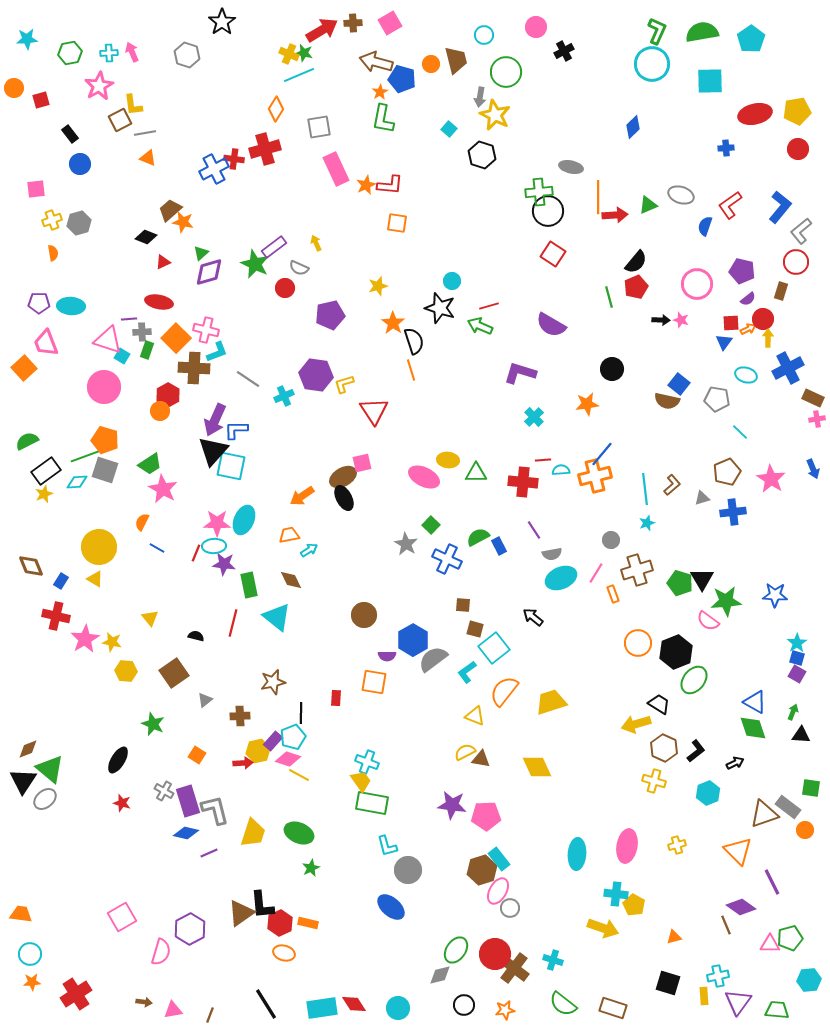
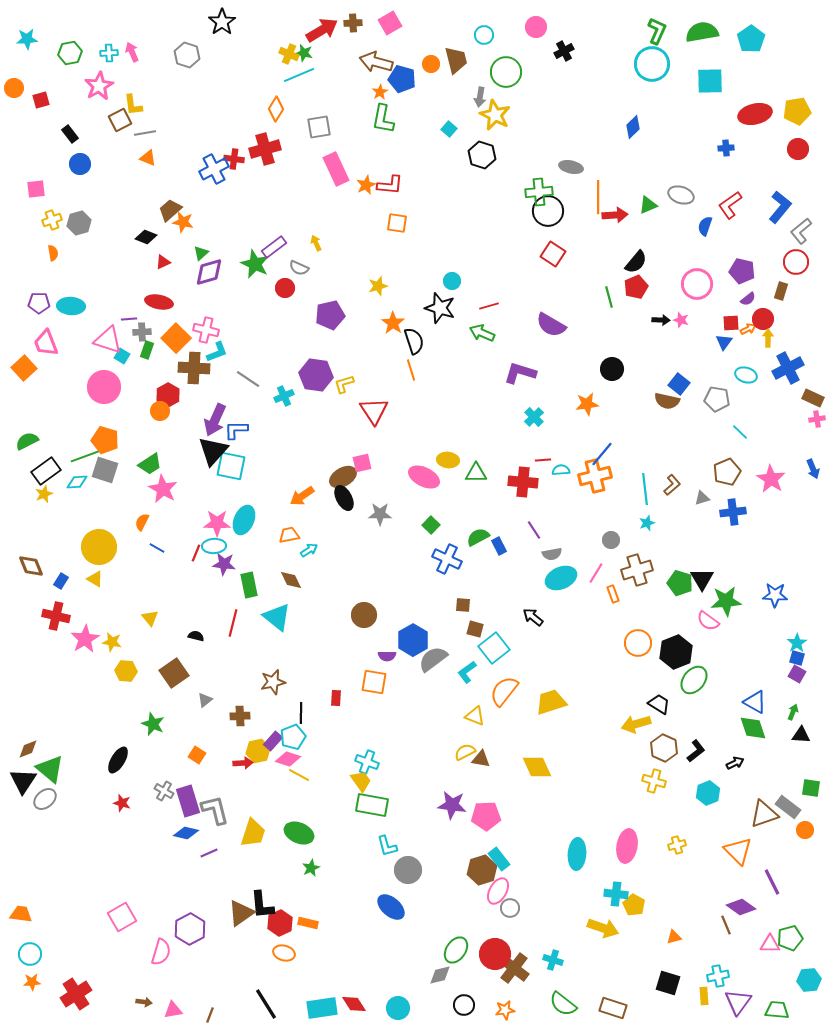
green arrow at (480, 326): moved 2 px right, 7 px down
gray star at (406, 544): moved 26 px left, 30 px up; rotated 30 degrees counterclockwise
green rectangle at (372, 803): moved 2 px down
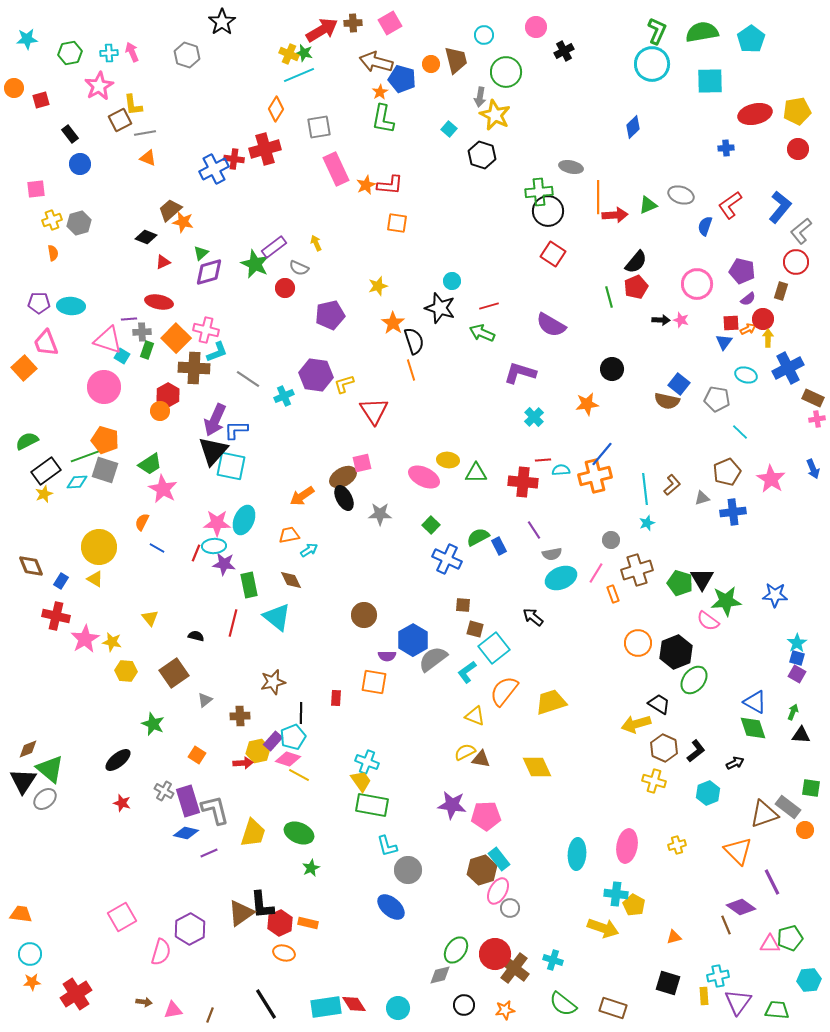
black ellipse at (118, 760): rotated 20 degrees clockwise
cyan rectangle at (322, 1008): moved 4 px right, 1 px up
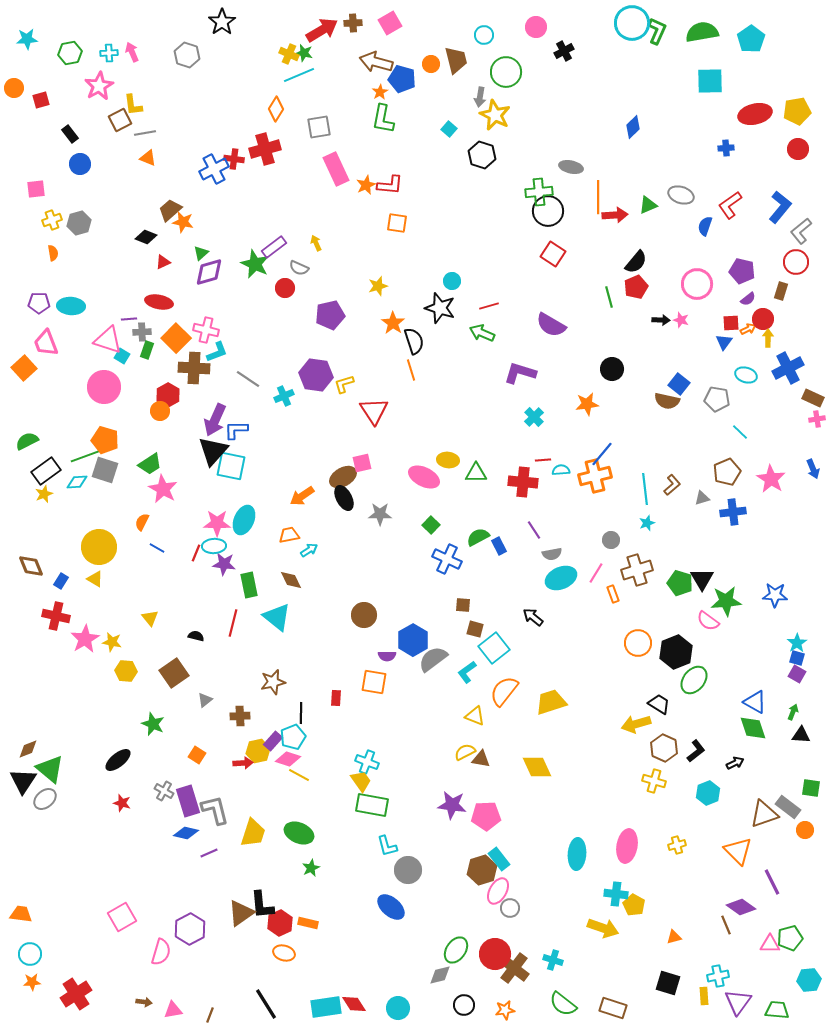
cyan circle at (652, 64): moved 20 px left, 41 px up
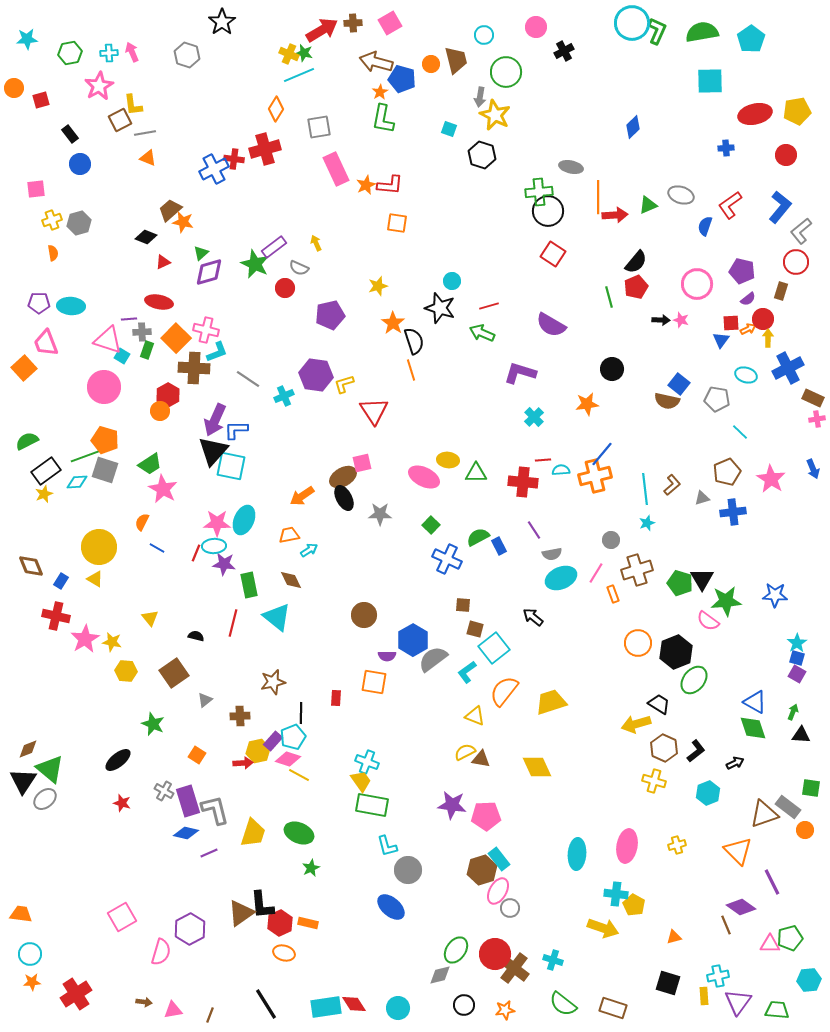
cyan square at (449, 129): rotated 21 degrees counterclockwise
red circle at (798, 149): moved 12 px left, 6 px down
blue triangle at (724, 342): moved 3 px left, 2 px up
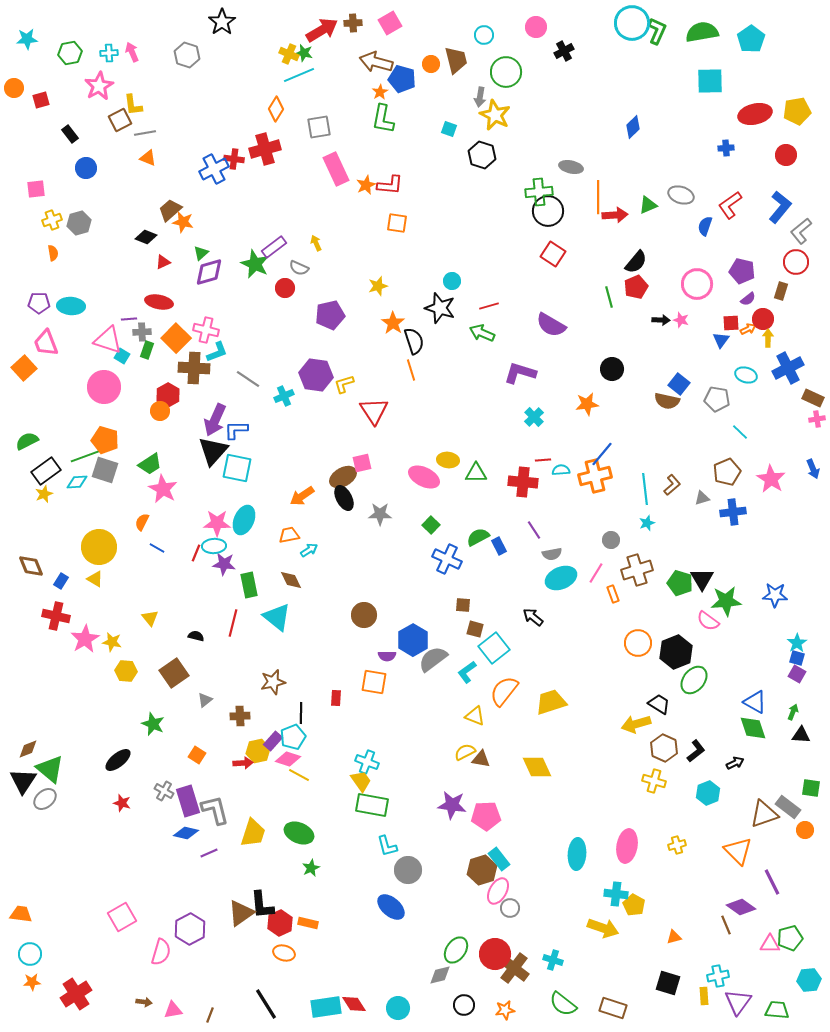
blue circle at (80, 164): moved 6 px right, 4 px down
cyan square at (231, 466): moved 6 px right, 2 px down
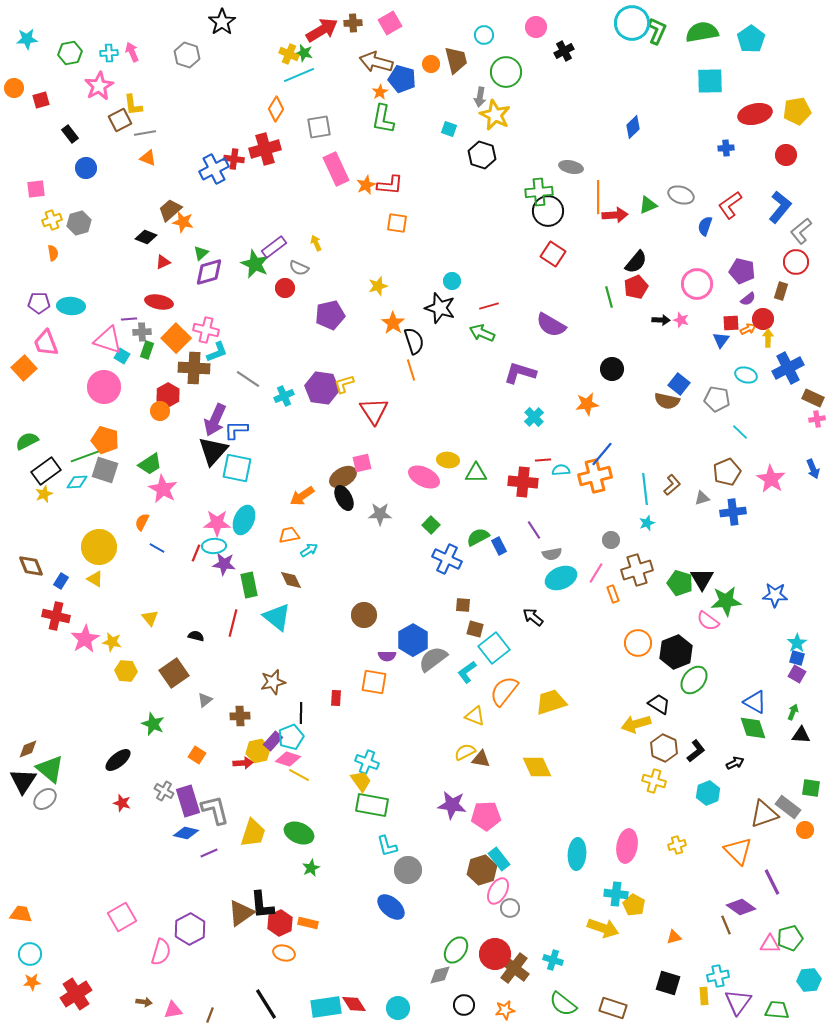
purple hexagon at (316, 375): moved 6 px right, 13 px down
cyan pentagon at (293, 737): moved 2 px left
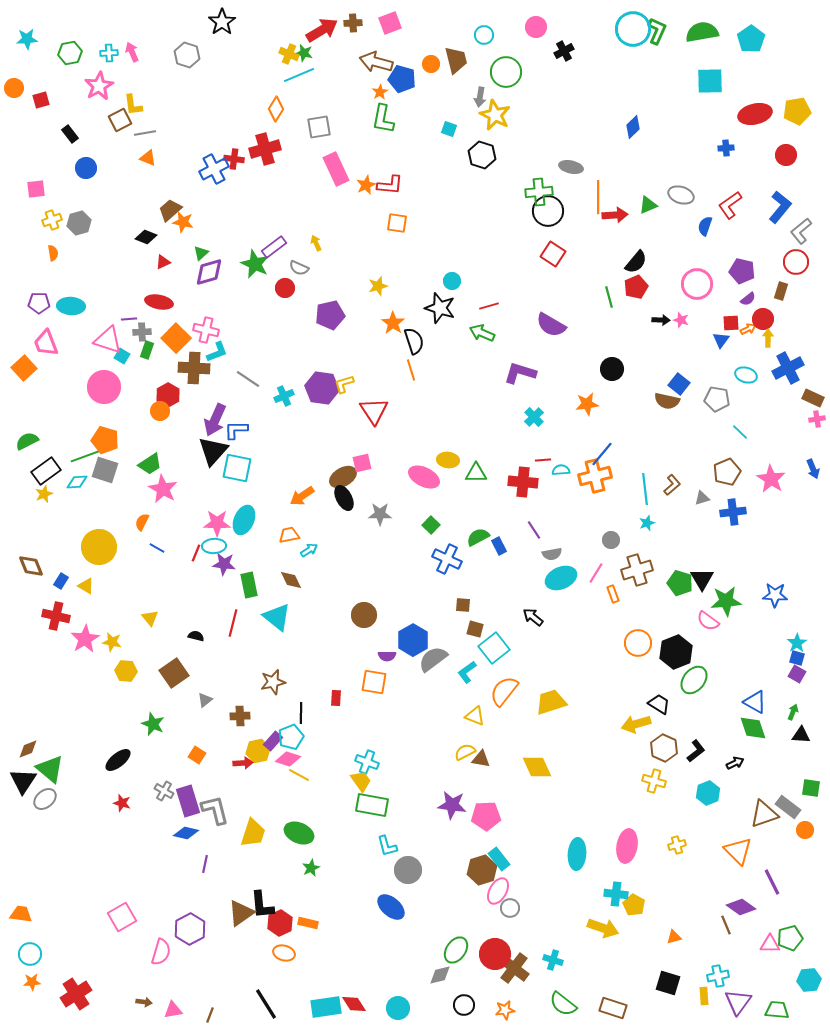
pink square at (390, 23): rotated 10 degrees clockwise
cyan circle at (632, 23): moved 1 px right, 6 px down
yellow triangle at (95, 579): moved 9 px left, 7 px down
purple line at (209, 853): moved 4 px left, 11 px down; rotated 54 degrees counterclockwise
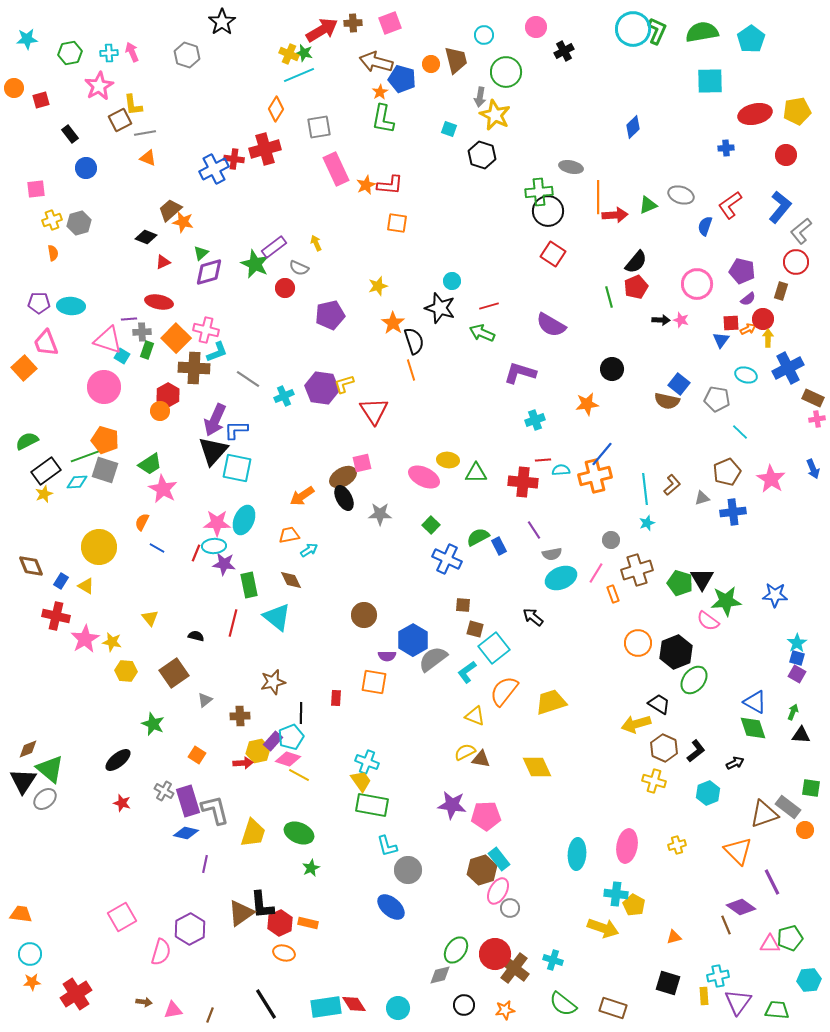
cyan cross at (534, 417): moved 1 px right, 3 px down; rotated 24 degrees clockwise
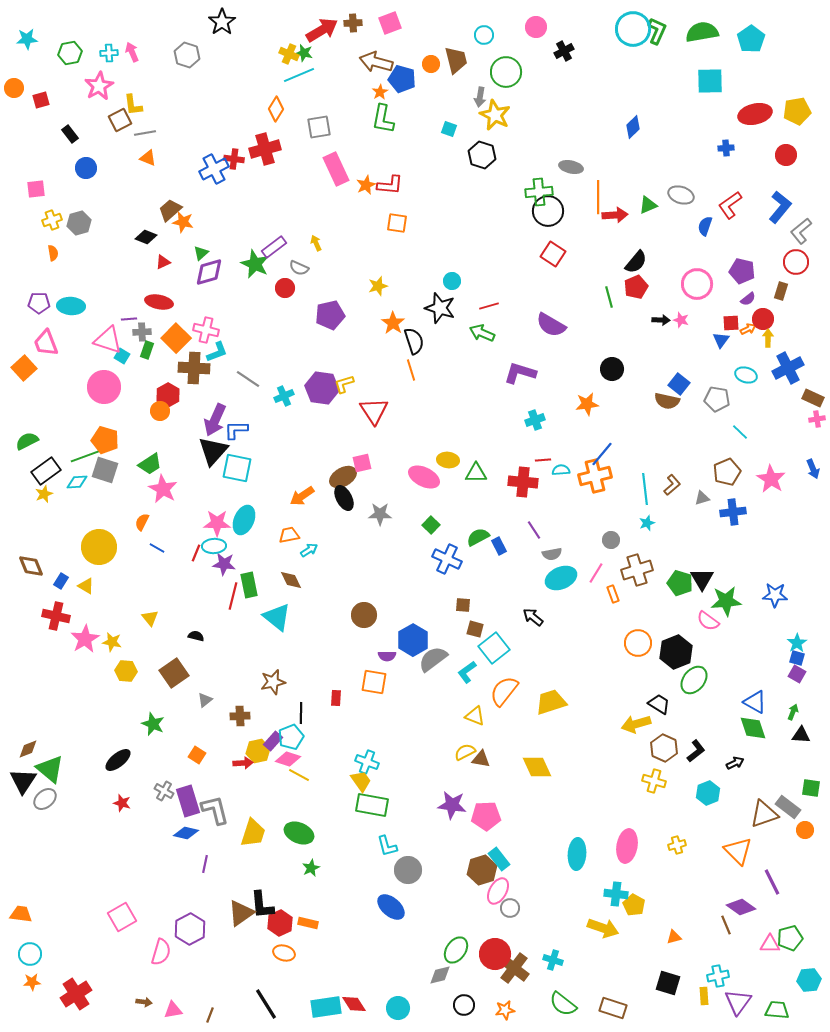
red line at (233, 623): moved 27 px up
